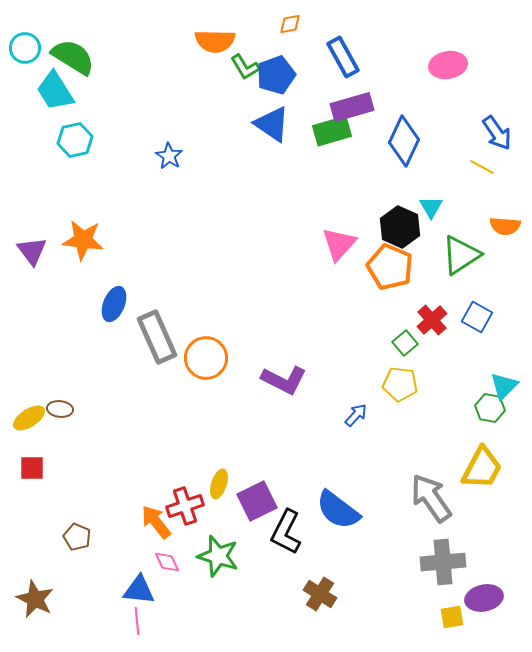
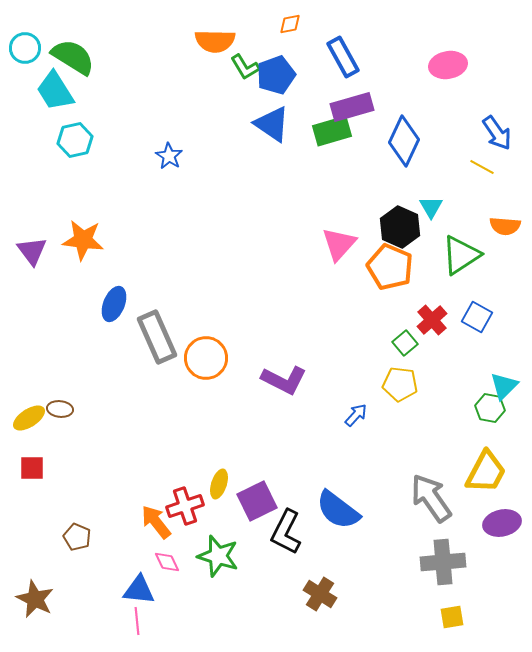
yellow trapezoid at (482, 468): moved 4 px right, 4 px down
purple ellipse at (484, 598): moved 18 px right, 75 px up
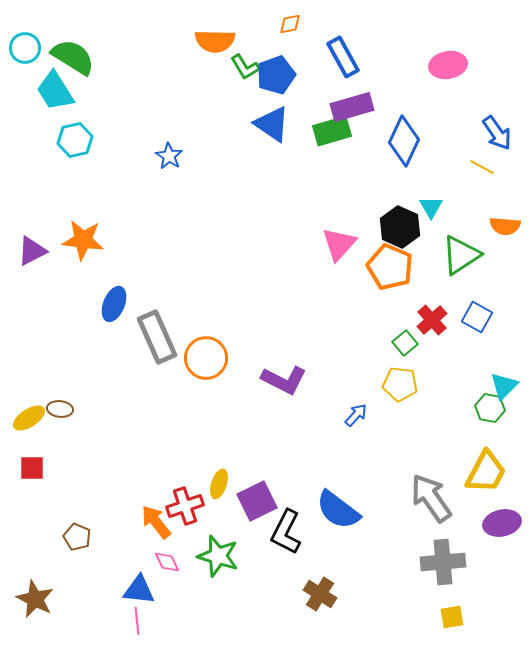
purple triangle at (32, 251): rotated 40 degrees clockwise
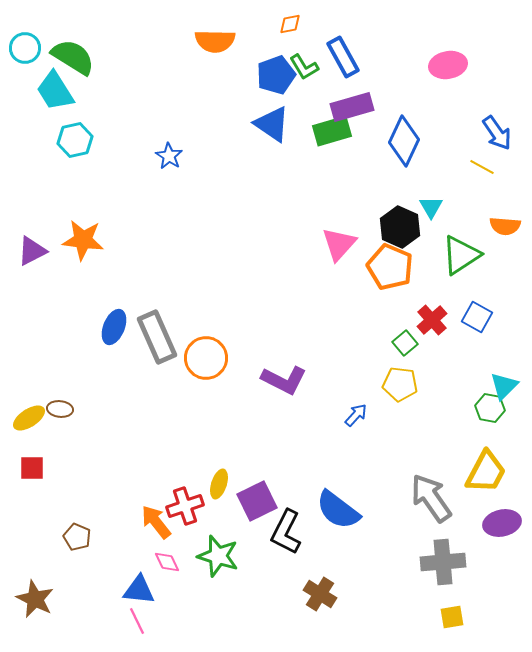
green L-shape at (245, 67): moved 59 px right
blue ellipse at (114, 304): moved 23 px down
pink line at (137, 621): rotated 20 degrees counterclockwise
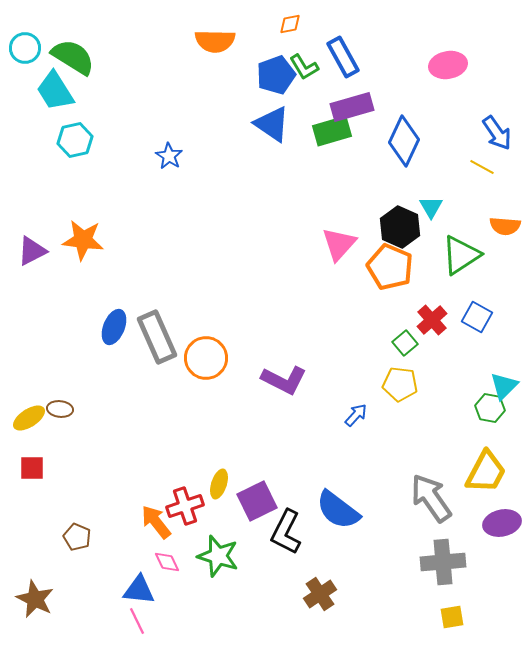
brown cross at (320, 594): rotated 24 degrees clockwise
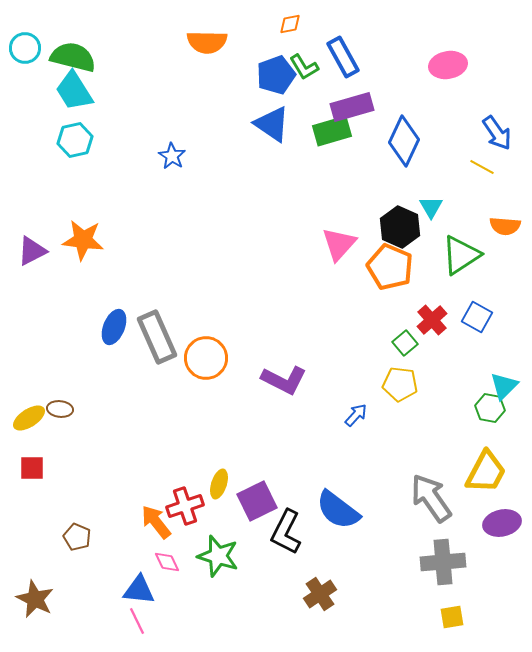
orange semicircle at (215, 41): moved 8 px left, 1 px down
green semicircle at (73, 57): rotated 18 degrees counterclockwise
cyan trapezoid at (55, 91): moved 19 px right
blue star at (169, 156): moved 3 px right
